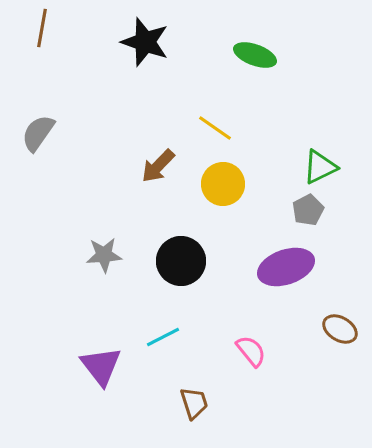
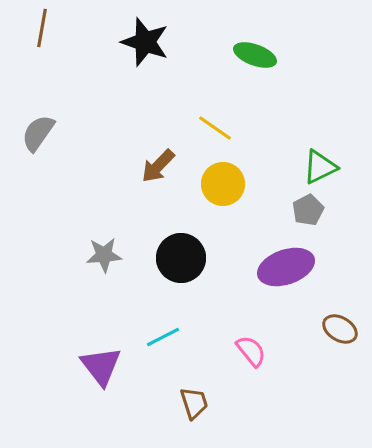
black circle: moved 3 px up
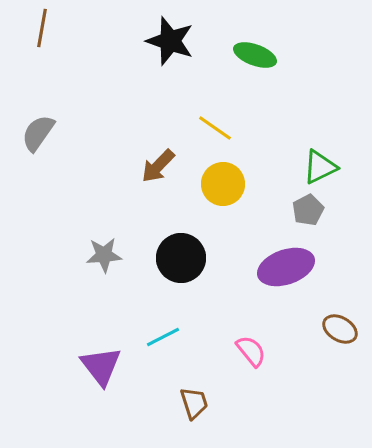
black star: moved 25 px right, 1 px up
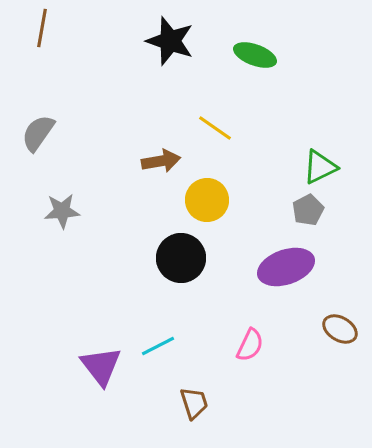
brown arrow: moved 3 px right, 5 px up; rotated 144 degrees counterclockwise
yellow circle: moved 16 px left, 16 px down
gray star: moved 42 px left, 44 px up
cyan line: moved 5 px left, 9 px down
pink semicircle: moved 1 px left, 6 px up; rotated 64 degrees clockwise
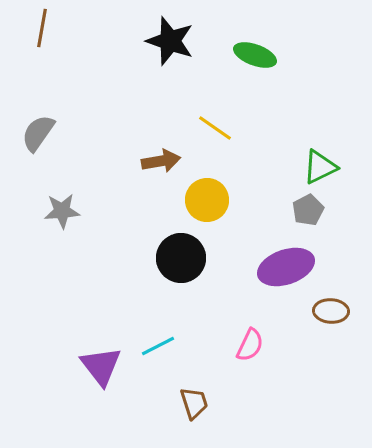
brown ellipse: moved 9 px left, 18 px up; rotated 28 degrees counterclockwise
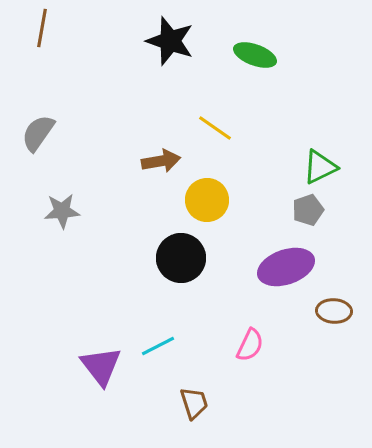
gray pentagon: rotated 8 degrees clockwise
brown ellipse: moved 3 px right
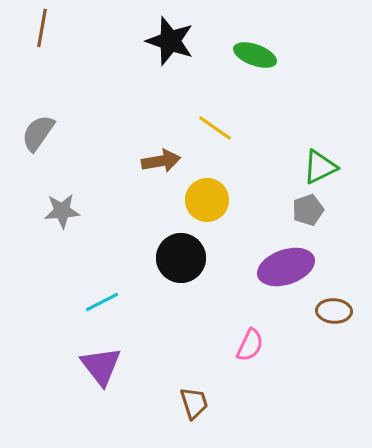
cyan line: moved 56 px left, 44 px up
